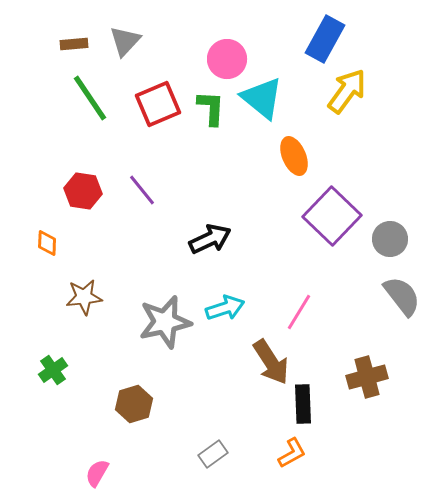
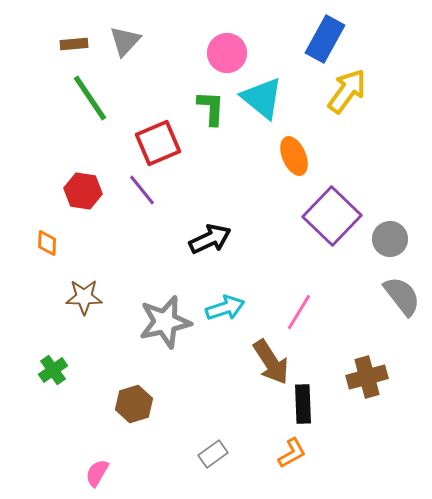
pink circle: moved 6 px up
red square: moved 39 px down
brown star: rotated 6 degrees clockwise
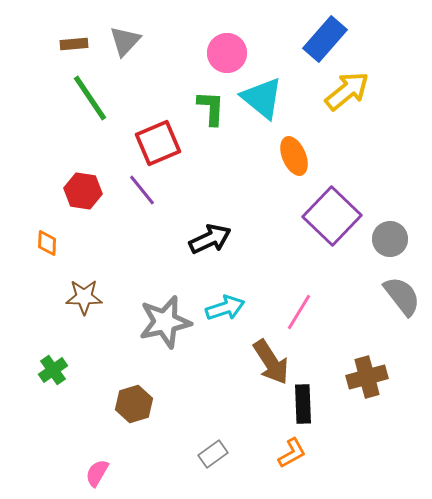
blue rectangle: rotated 12 degrees clockwise
yellow arrow: rotated 15 degrees clockwise
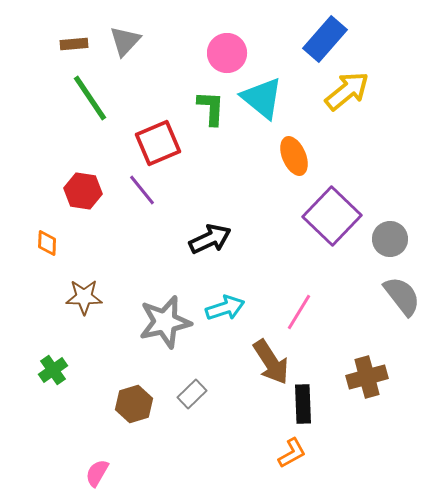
gray rectangle: moved 21 px left, 60 px up; rotated 8 degrees counterclockwise
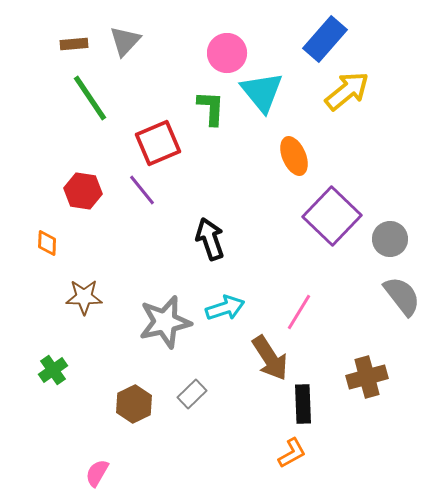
cyan triangle: moved 6 px up; rotated 12 degrees clockwise
black arrow: rotated 84 degrees counterclockwise
brown arrow: moved 1 px left, 4 px up
brown hexagon: rotated 9 degrees counterclockwise
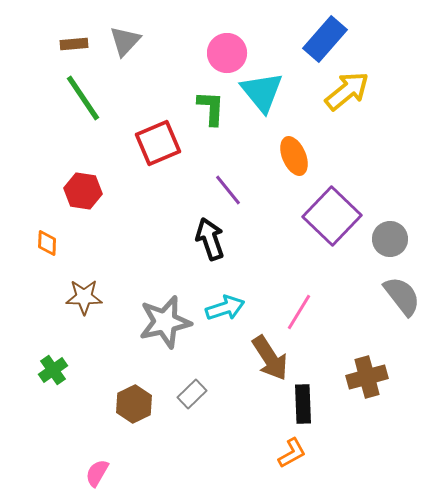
green line: moved 7 px left
purple line: moved 86 px right
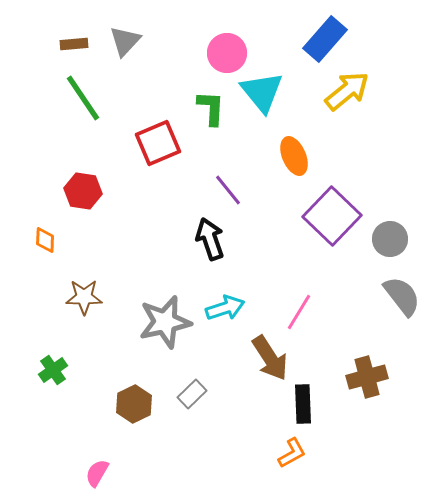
orange diamond: moved 2 px left, 3 px up
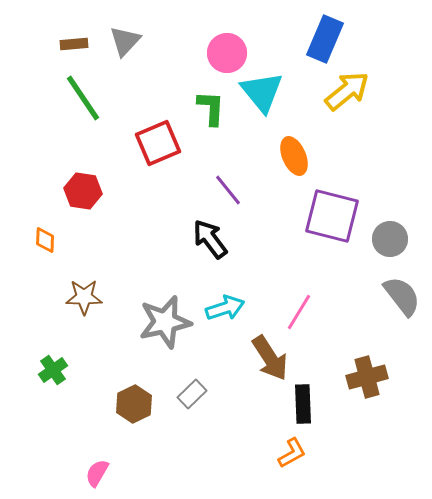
blue rectangle: rotated 18 degrees counterclockwise
purple square: rotated 30 degrees counterclockwise
black arrow: rotated 18 degrees counterclockwise
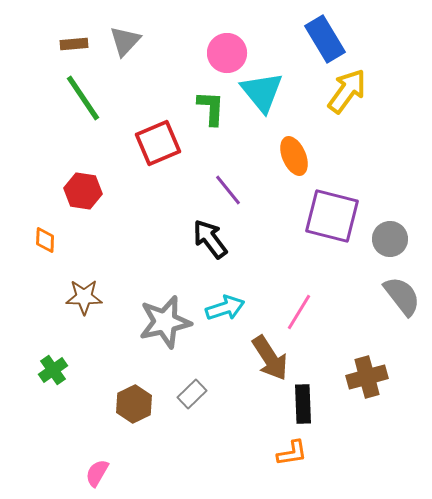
blue rectangle: rotated 54 degrees counterclockwise
yellow arrow: rotated 15 degrees counterclockwise
orange L-shape: rotated 20 degrees clockwise
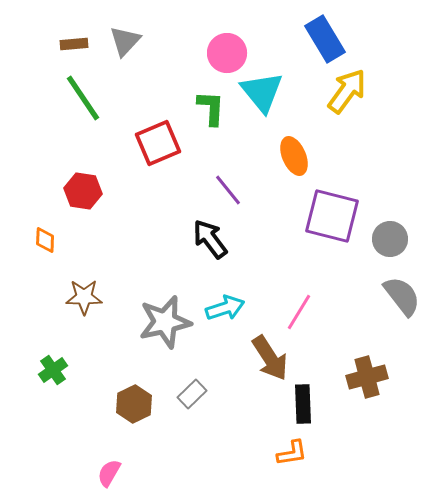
pink semicircle: moved 12 px right
